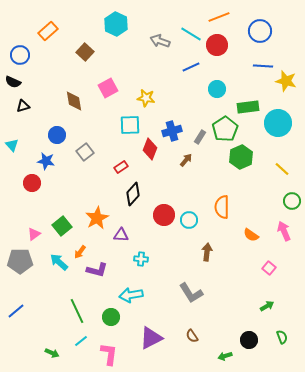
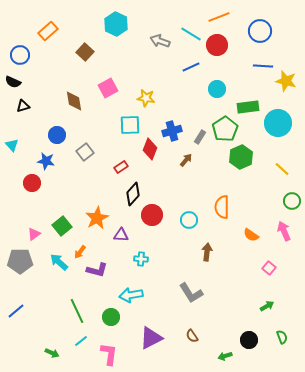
red circle at (164, 215): moved 12 px left
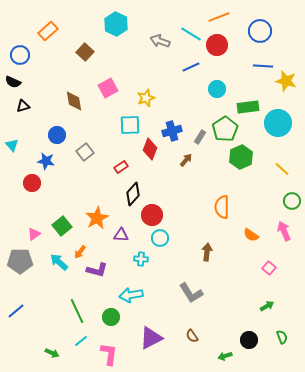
yellow star at (146, 98): rotated 30 degrees counterclockwise
cyan circle at (189, 220): moved 29 px left, 18 px down
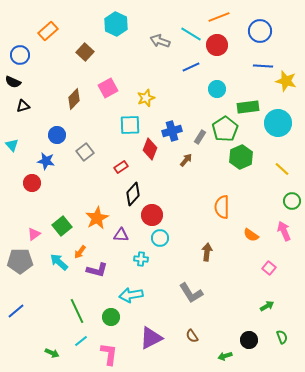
brown diamond at (74, 101): moved 2 px up; rotated 55 degrees clockwise
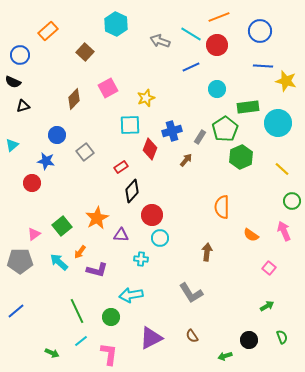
cyan triangle at (12, 145): rotated 32 degrees clockwise
black diamond at (133, 194): moved 1 px left, 3 px up
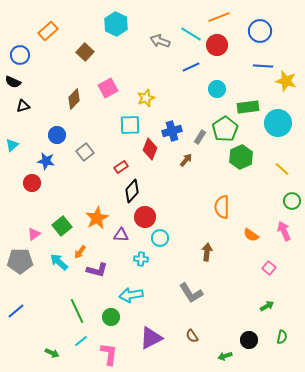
red circle at (152, 215): moved 7 px left, 2 px down
green semicircle at (282, 337): rotated 32 degrees clockwise
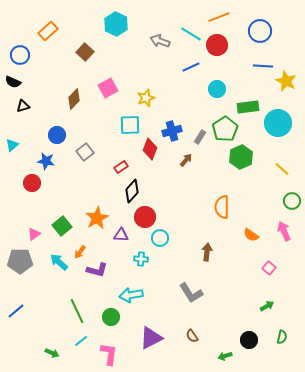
yellow star at (286, 81): rotated 10 degrees clockwise
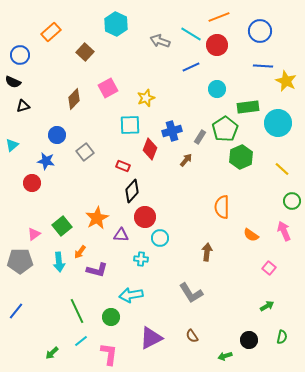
orange rectangle at (48, 31): moved 3 px right, 1 px down
red rectangle at (121, 167): moved 2 px right, 1 px up; rotated 56 degrees clockwise
cyan arrow at (59, 262): rotated 138 degrees counterclockwise
blue line at (16, 311): rotated 12 degrees counterclockwise
green arrow at (52, 353): rotated 112 degrees clockwise
